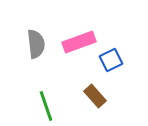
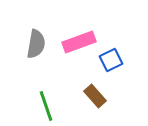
gray semicircle: rotated 16 degrees clockwise
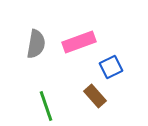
blue square: moved 7 px down
